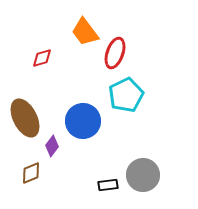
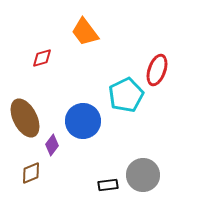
red ellipse: moved 42 px right, 17 px down
purple diamond: moved 1 px up
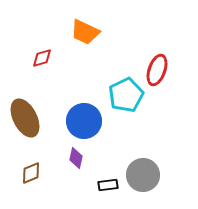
orange trapezoid: rotated 28 degrees counterclockwise
blue circle: moved 1 px right
purple diamond: moved 24 px right, 13 px down; rotated 25 degrees counterclockwise
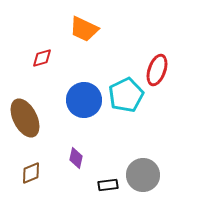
orange trapezoid: moved 1 px left, 3 px up
blue circle: moved 21 px up
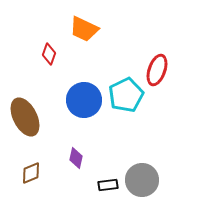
red diamond: moved 7 px right, 4 px up; rotated 55 degrees counterclockwise
brown ellipse: moved 1 px up
gray circle: moved 1 px left, 5 px down
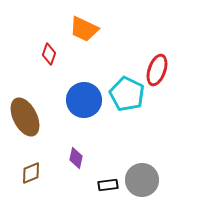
cyan pentagon: moved 1 px right, 1 px up; rotated 20 degrees counterclockwise
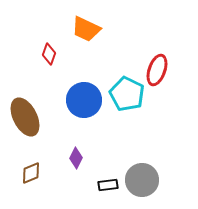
orange trapezoid: moved 2 px right
purple diamond: rotated 15 degrees clockwise
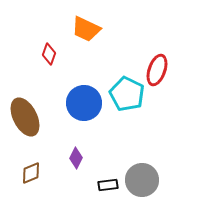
blue circle: moved 3 px down
